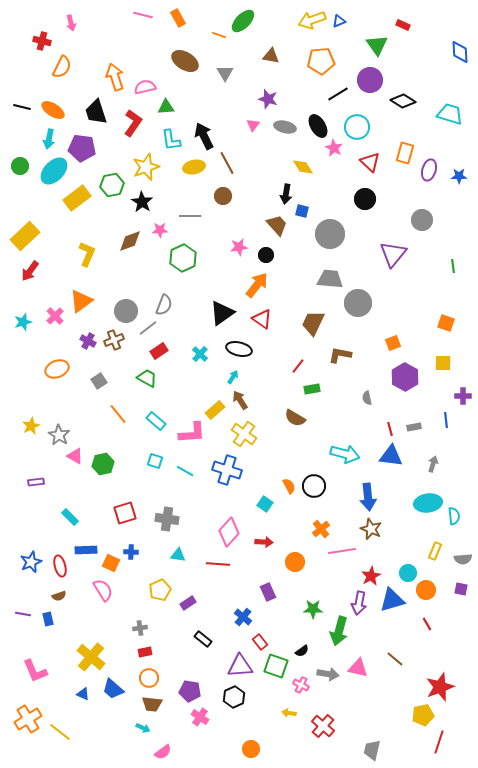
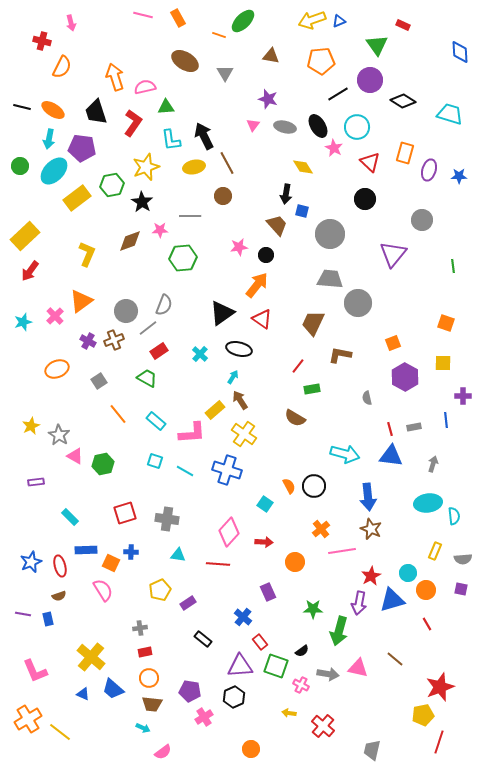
green hexagon at (183, 258): rotated 20 degrees clockwise
pink cross at (200, 717): moved 4 px right; rotated 24 degrees clockwise
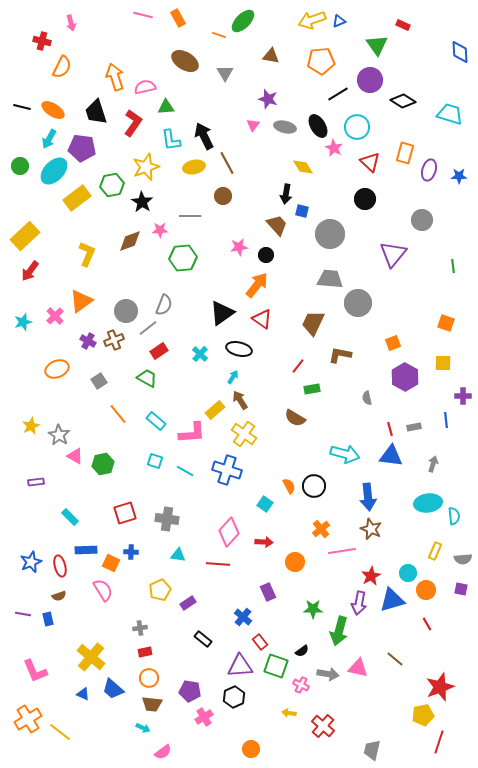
cyan arrow at (49, 139): rotated 18 degrees clockwise
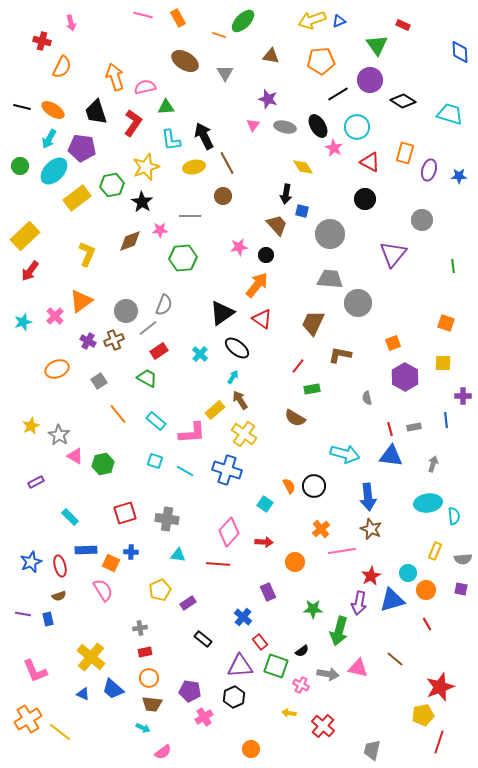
red triangle at (370, 162): rotated 15 degrees counterclockwise
black ellipse at (239, 349): moved 2 px left, 1 px up; rotated 25 degrees clockwise
purple rectangle at (36, 482): rotated 21 degrees counterclockwise
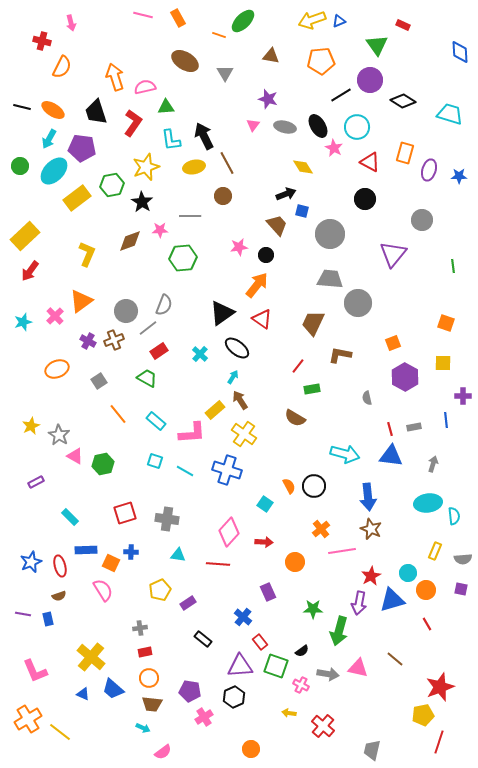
black line at (338, 94): moved 3 px right, 1 px down
black arrow at (286, 194): rotated 120 degrees counterclockwise
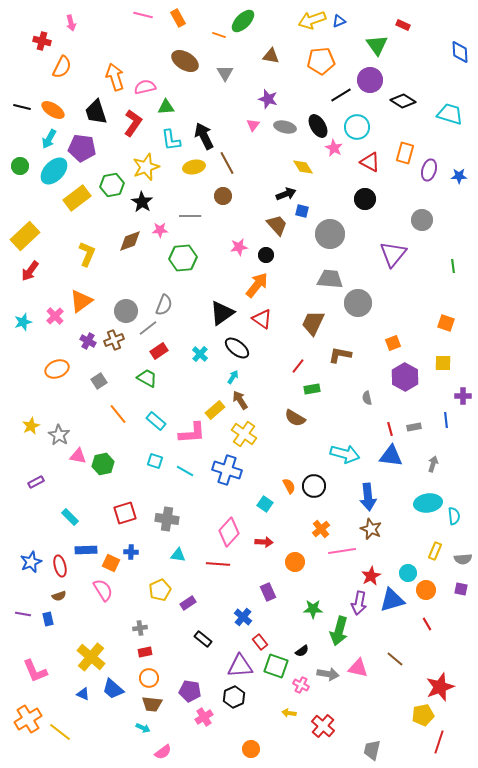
pink triangle at (75, 456): moved 3 px right; rotated 18 degrees counterclockwise
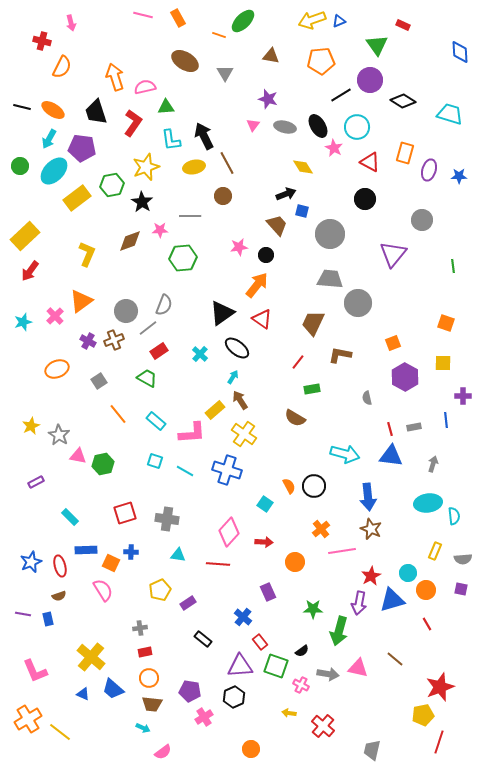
red line at (298, 366): moved 4 px up
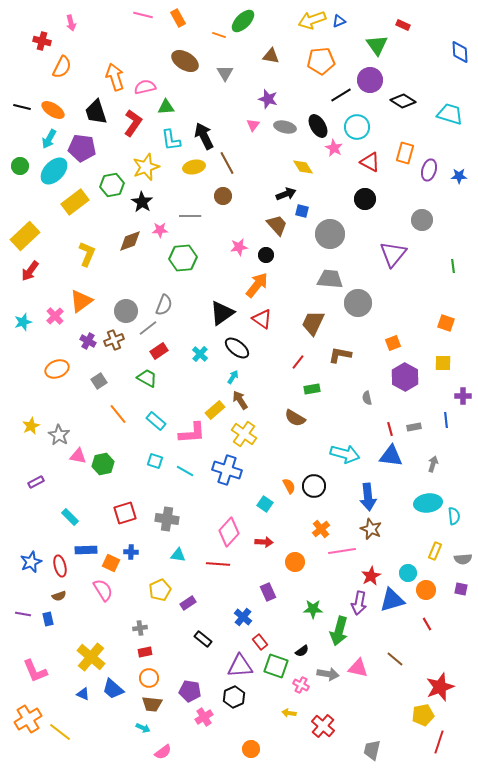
yellow rectangle at (77, 198): moved 2 px left, 4 px down
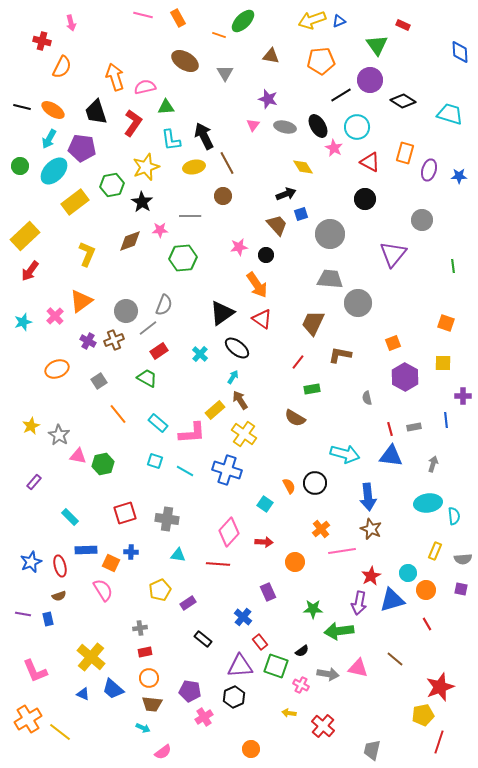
blue square at (302, 211): moved 1 px left, 3 px down; rotated 32 degrees counterclockwise
orange arrow at (257, 285): rotated 108 degrees clockwise
cyan rectangle at (156, 421): moved 2 px right, 2 px down
purple rectangle at (36, 482): moved 2 px left; rotated 21 degrees counterclockwise
black circle at (314, 486): moved 1 px right, 3 px up
green arrow at (339, 631): rotated 68 degrees clockwise
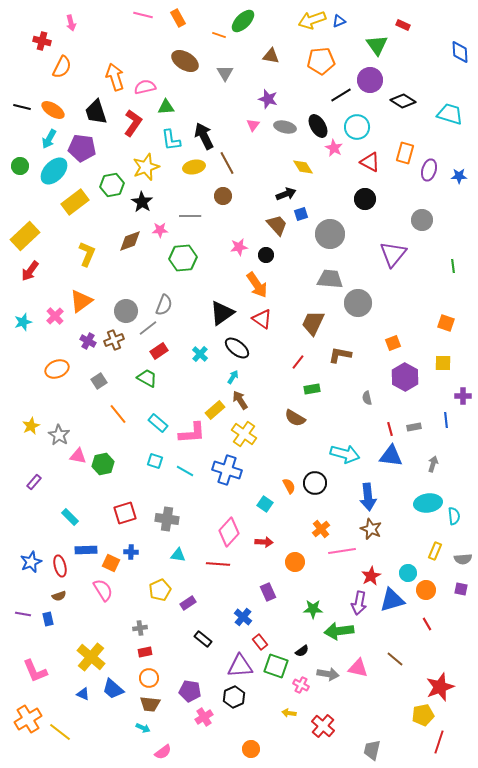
brown trapezoid at (152, 704): moved 2 px left
